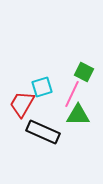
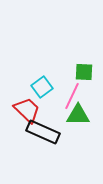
green square: rotated 24 degrees counterclockwise
cyan square: rotated 20 degrees counterclockwise
pink line: moved 2 px down
red trapezoid: moved 5 px right, 6 px down; rotated 104 degrees clockwise
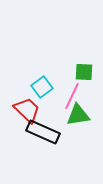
green triangle: rotated 10 degrees counterclockwise
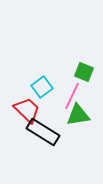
green square: rotated 18 degrees clockwise
black rectangle: rotated 8 degrees clockwise
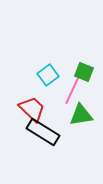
cyan square: moved 6 px right, 12 px up
pink line: moved 5 px up
red trapezoid: moved 5 px right, 1 px up
green triangle: moved 3 px right
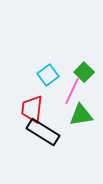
green square: rotated 24 degrees clockwise
red trapezoid: rotated 128 degrees counterclockwise
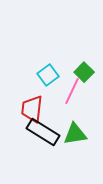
green triangle: moved 6 px left, 19 px down
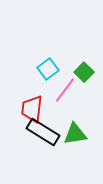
cyan square: moved 6 px up
pink line: moved 7 px left, 1 px up; rotated 12 degrees clockwise
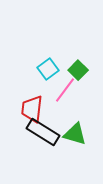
green square: moved 6 px left, 2 px up
green triangle: rotated 25 degrees clockwise
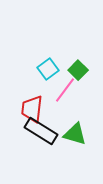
black rectangle: moved 2 px left, 1 px up
